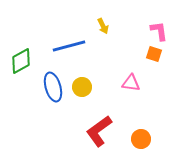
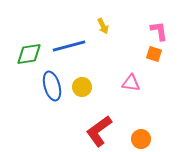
green diamond: moved 8 px right, 7 px up; rotated 20 degrees clockwise
blue ellipse: moved 1 px left, 1 px up
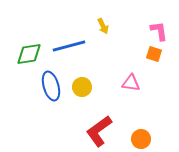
blue ellipse: moved 1 px left
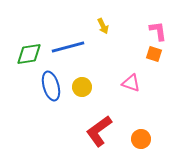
pink L-shape: moved 1 px left
blue line: moved 1 px left, 1 px down
pink triangle: rotated 12 degrees clockwise
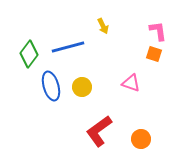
green diamond: rotated 44 degrees counterclockwise
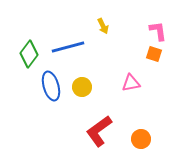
pink triangle: rotated 30 degrees counterclockwise
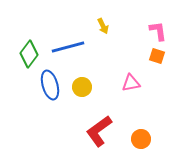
orange square: moved 3 px right, 2 px down
blue ellipse: moved 1 px left, 1 px up
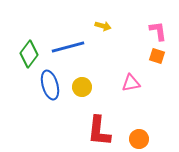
yellow arrow: rotated 49 degrees counterclockwise
red L-shape: rotated 48 degrees counterclockwise
orange circle: moved 2 px left
